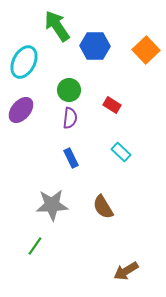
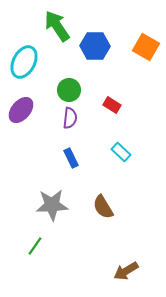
orange square: moved 3 px up; rotated 16 degrees counterclockwise
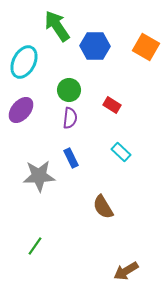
gray star: moved 13 px left, 29 px up
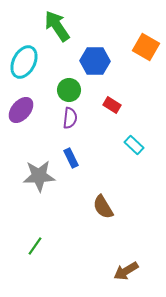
blue hexagon: moved 15 px down
cyan rectangle: moved 13 px right, 7 px up
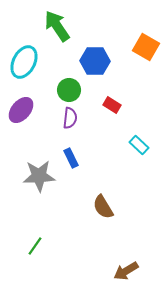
cyan rectangle: moved 5 px right
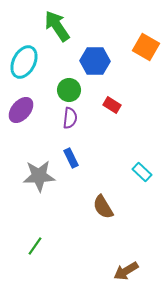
cyan rectangle: moved 3 px right, 27 px down
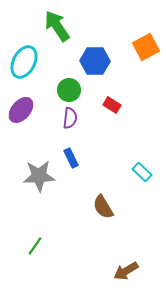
orange square: rotated 32 degrees clockwise
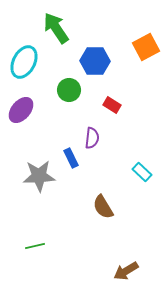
green arrow: moved 1 px left, 2 px down
purple semicircle: moved 22 px right, 20 px down
green line: rotated 42 degrees clockwise
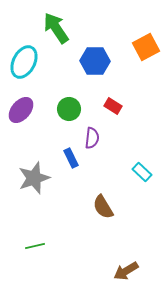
green circle: moved 19 px down
red rectangle: moved 1 px right, 1 px down
gray star: moved 5 px left, 2 px down; rotated 16 degrees counterclockwise
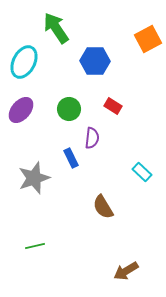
orange square: moved 2 px right, 8 px up
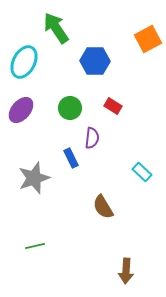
green circle: moved 1 px right, 1 px up
brown arrow: rotated 55 degrees counterclockwise
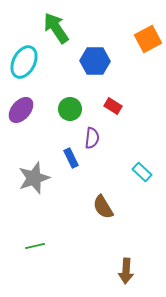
green circle: moved 1 px down
